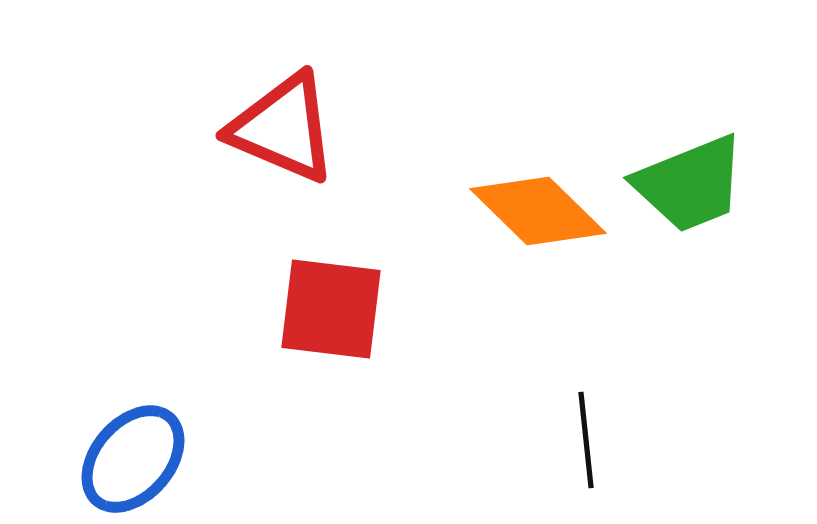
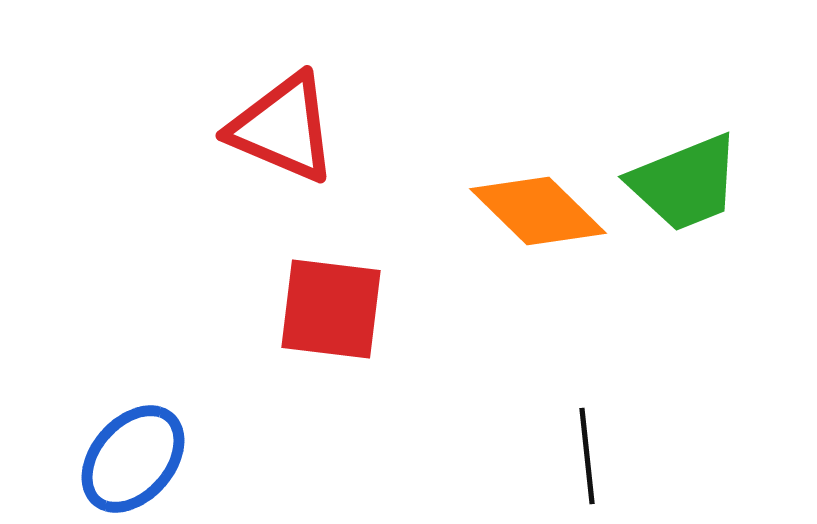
green trapezoid: moved 5 px left, 1 px up
black line: moved 1 px right, 16 px down
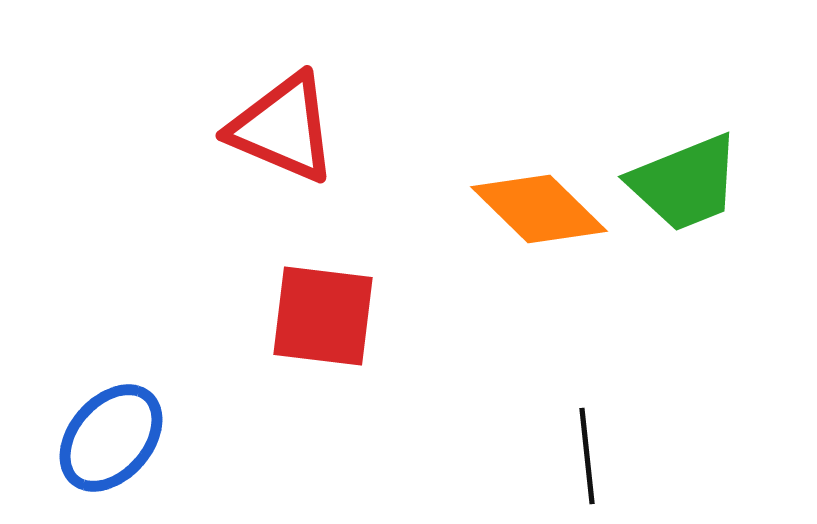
orange diamond: moved 1 px right, 2 px up
red square: moved 8 px left, 7 px down
blue ellipse: moved 22 px left, 21 px up
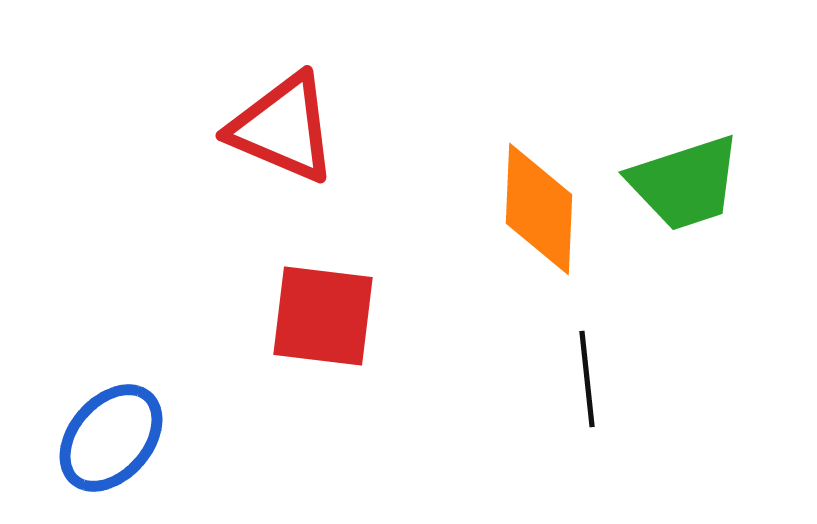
green trapezoid: rotated 4 degrees clockwise
orange diamond: rotated 48 degrees clockwise
black line: moved 77 px up
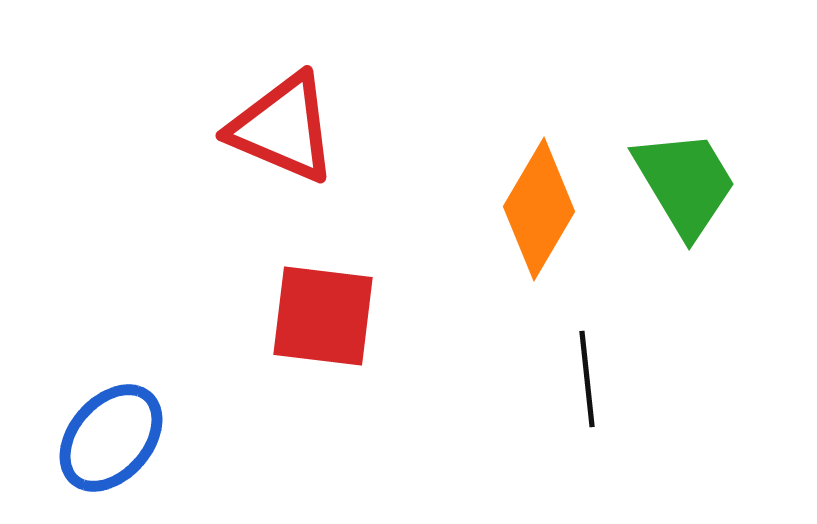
green trapezoid: rotated 103 degrees counterclockwise
orange diamond: rotated 28 degrees clockwise
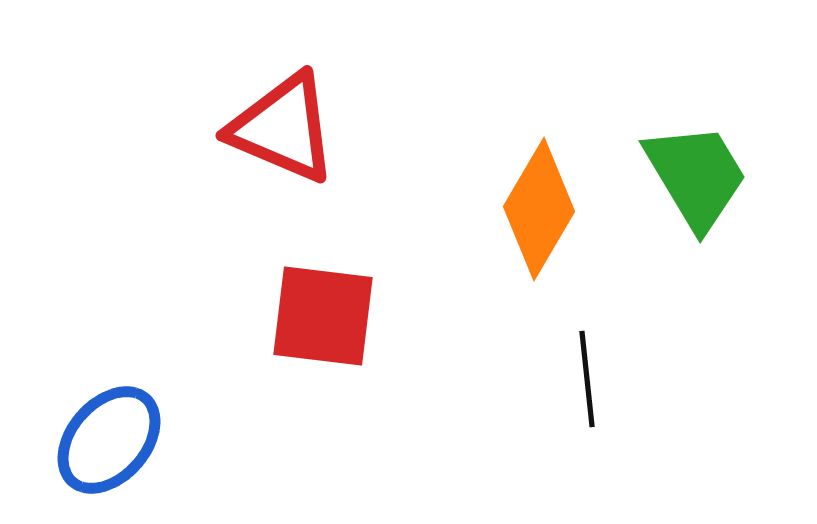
green trapezoid: moved 11 px right, 7 px up
blue ellipse: moved 2 px left, 2 px down
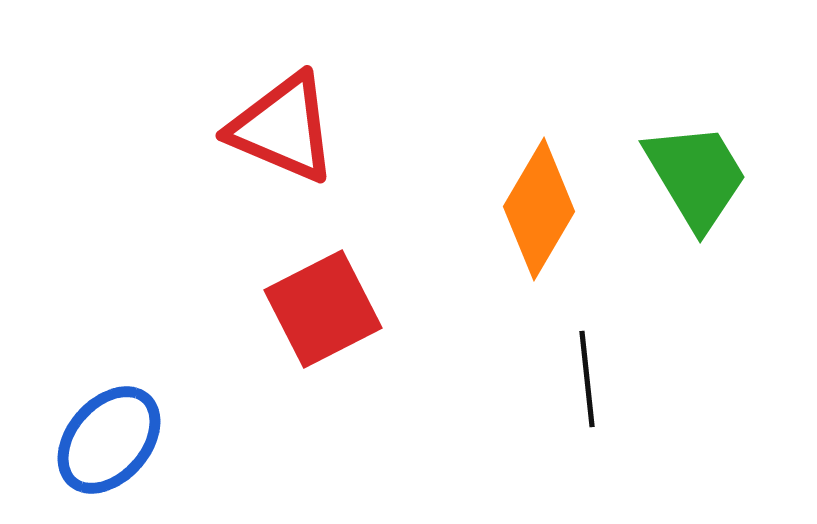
red square: moved 7 px up; rotated 34 degrees counterclockwise
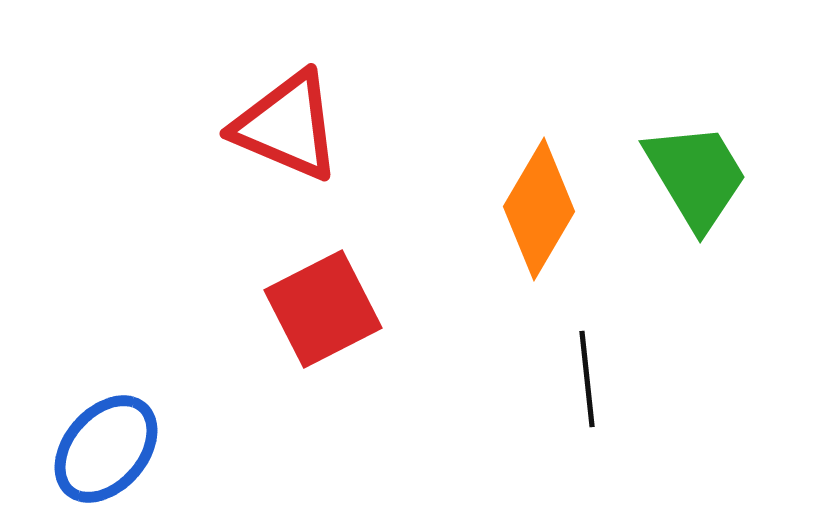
red triangle: moved 4 px right, 2 px up
blue ellipse: moved 3 px left, 9 px down
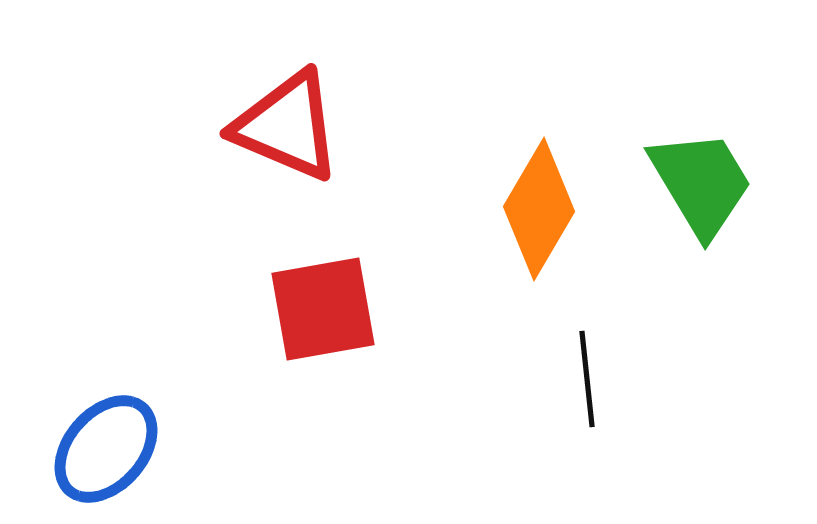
green trapezoid: moved 5 px right, 7 px down
red square: rotated 17 degrees clockwise
